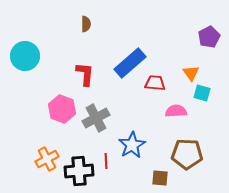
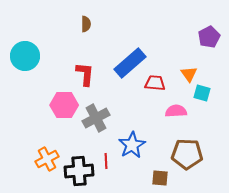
orange triangle: moved 2 px left, 1 px down
pink hexagon: moved 2 px right, 4 px up; rotated 20 degrees counterclockwise
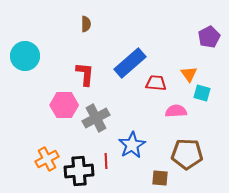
red trapezoid: moved 1 px right
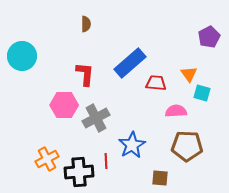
cyan circle: moved 3 px left
brown pentagon: moved 8 px up
black cross: moved 1 px down
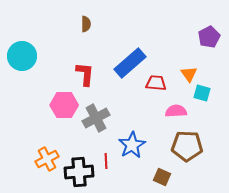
brown square: moved 2 px right, 1 px up; rotated 18 degrees clockwise
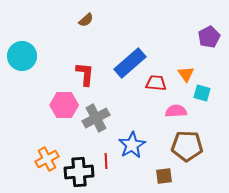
brown semicircle: moved 4 px up; rotated 49 degrees clockwise
orange triangle: moved 3 px left
brown square: moved 2 px right, 1 px up; rotated 30 degrees counterclockwise
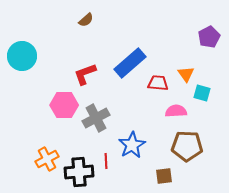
red L-shape: rotated 115 degrees counterclockwise
red trapezoid: moved 2 px right
